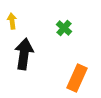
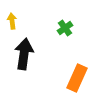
green cross: moved 1 px right; rotated 14 degrees clockwise
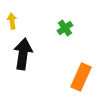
black arrow: moved 1 px left
orange rectangle: moved 4 px right, 1 px up
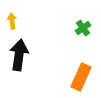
green cross: moved 18 px right
black arrow: moved 4 px left, 1 px down
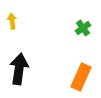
black arrow: moved 14 px down
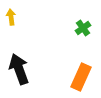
yellow arrow: moved 1 px left, 4 px up
black arrow: rotated 28 degrees counterclockwise
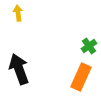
yellow arrow: moved 7 px right, 4 px up
green cross: moved 6 px right, 18 px down
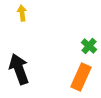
yellow arrow: moved 4 px right
green cross: rotated 14 degrees counterclockwise
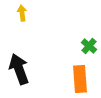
orange rectangle: moved 1 px left, 2 px down; rotated 28 degrees counterclockwise
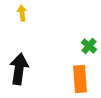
black arrow: rotated 28 degrees clockwise
